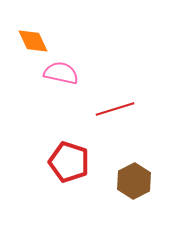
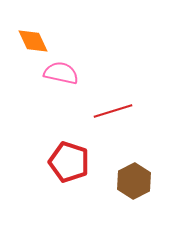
red line: moved 2 px left, 2 px down
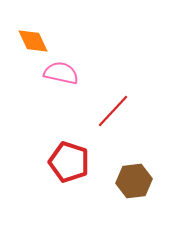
red line: rotated 30 degrees counterclockwise
brown hexagon: rotated 20 degrees clockwise
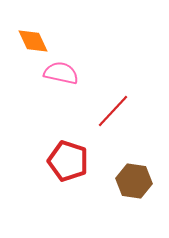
red pentagon: moved 1 px left, 1 px up
brown hexagon: rotated 16 degrees clockwise
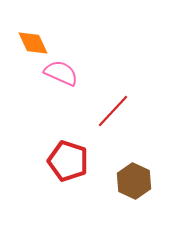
orange diamond: moved 2 px down
pink semicircle: rotated 12 degrees clockwise
brown hexagon: rotated 16 degrees clockwise
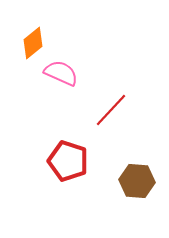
orange diamond: rotated 76 degrees clockwise
red line: moved 2 px left, 1 px up
brown hexagon: moved 3 px right; rotated 20 degrees counterclockwise
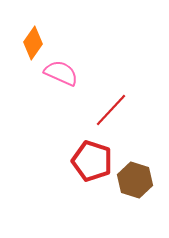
orange diamond: rotated 16 degrees counterclockwise
red pentagon: moved 24 px right
brown hexagon: moved 2 px left, 1 px up; rotated 12 degrees clockwise
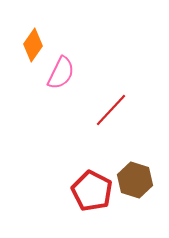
orange diamond: moved 2 px down
pink semicircle: rotated 92 degrees clockwise
red pentagon: moved 30 px down; rotated 9 degrees clockwise
